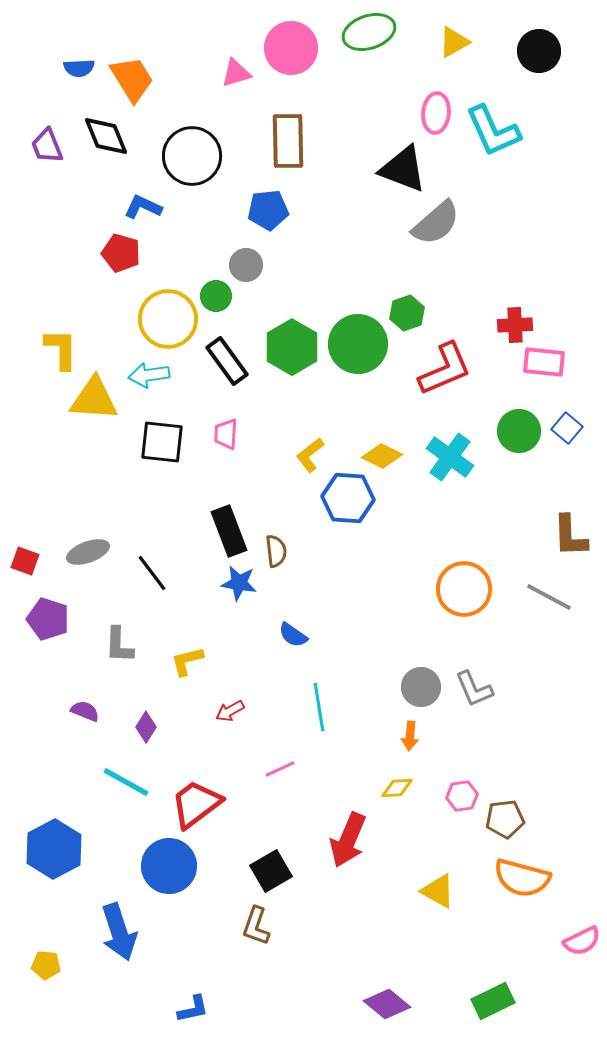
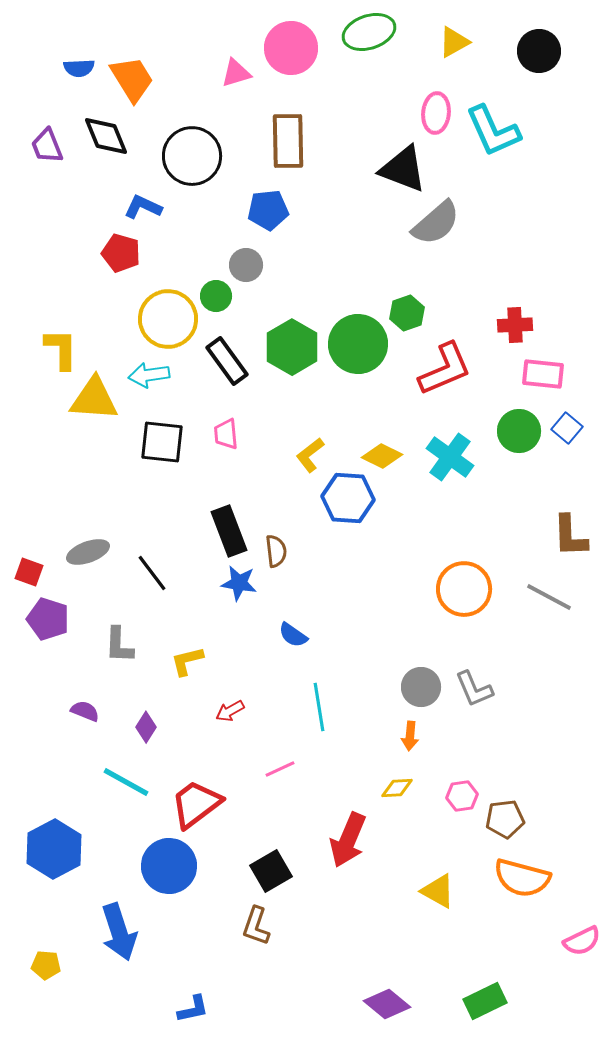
pink rectangle at (544, 362): moved 1 px left, 12 px down
pink trapezoid at (226, 434): rotated 8 degrees counterclockwise
red square at (25, 561): moved 4 px right, 11 px down
green rectangle at (493, 1001): moved 8 px left
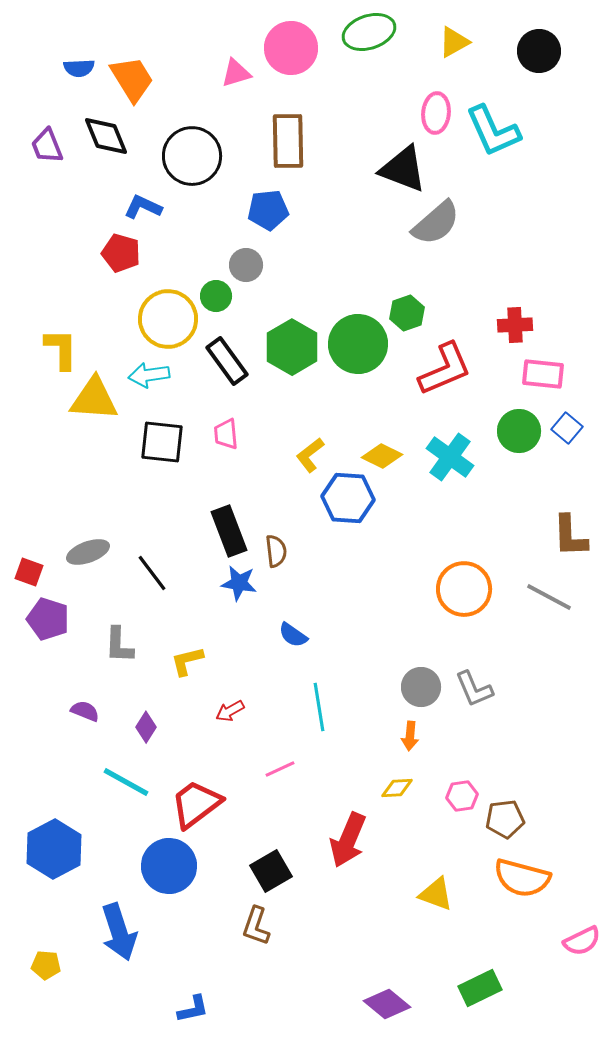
yellow triangle at (438, 891): moved 2 px left, 3 px down; rotated 9 degrees counterclockwise
green rectangle at (485, 1001): moved 5 px left, 13 px up
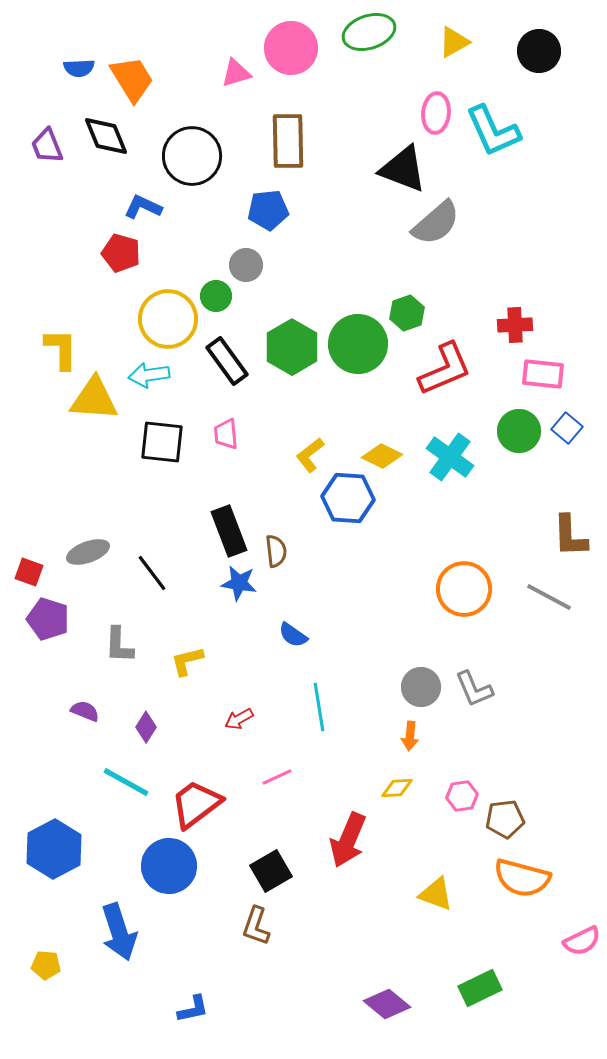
red arrow at (230, 711): moved 9 px right, 8 px down
pink line at (280, 769): moved 3 px left, 8 px down
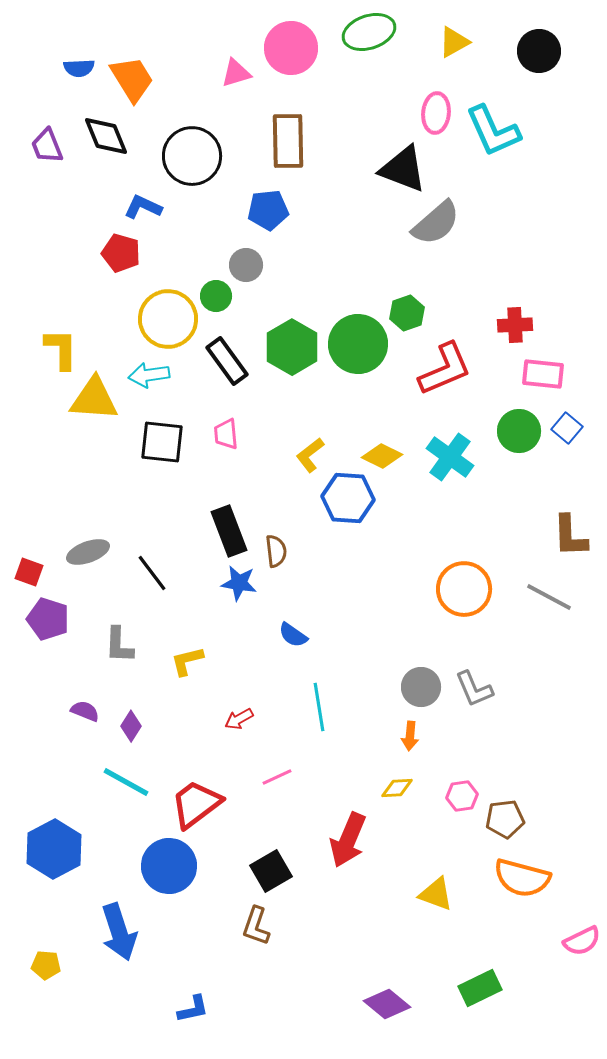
purple diamond at (146, 727): moved 15 px left, 1 px up
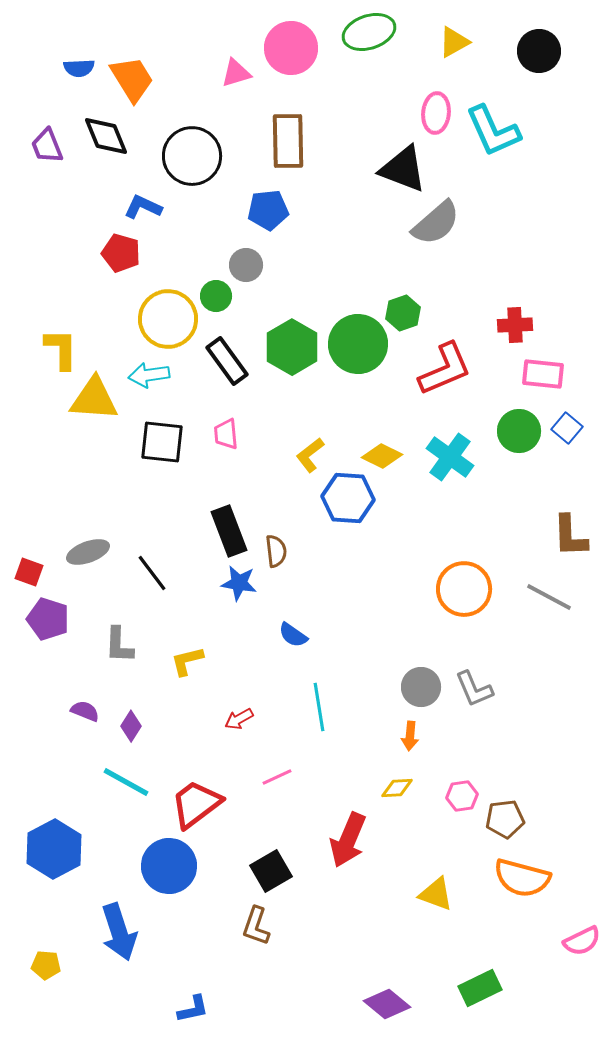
green hexagon at (407, 313): moved 4 px left
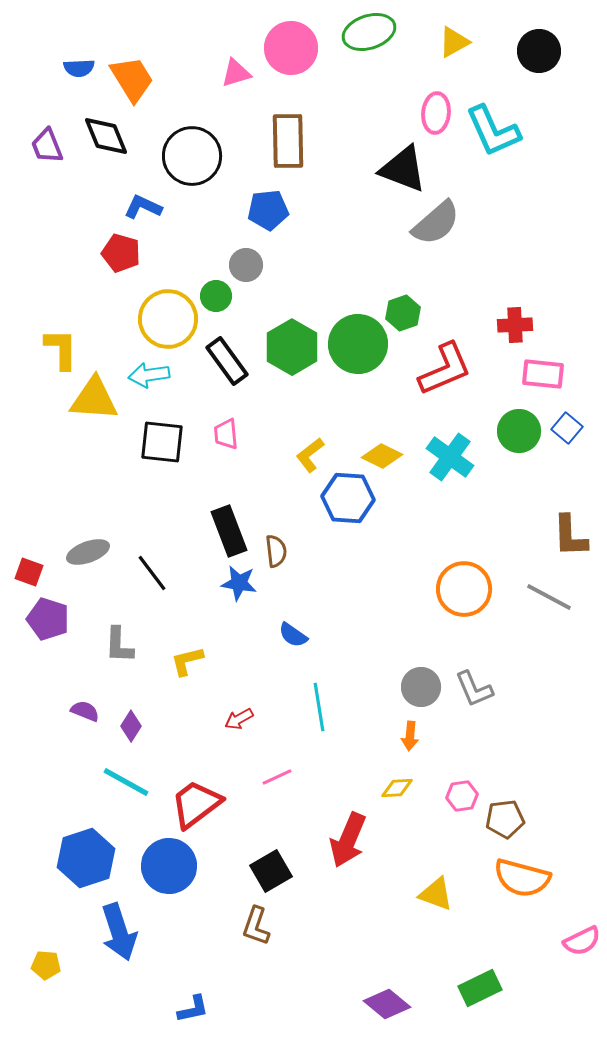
blue hexagon at (54, 849): moved 32 px right, 9 px down; rotated 10 degrees clockwise
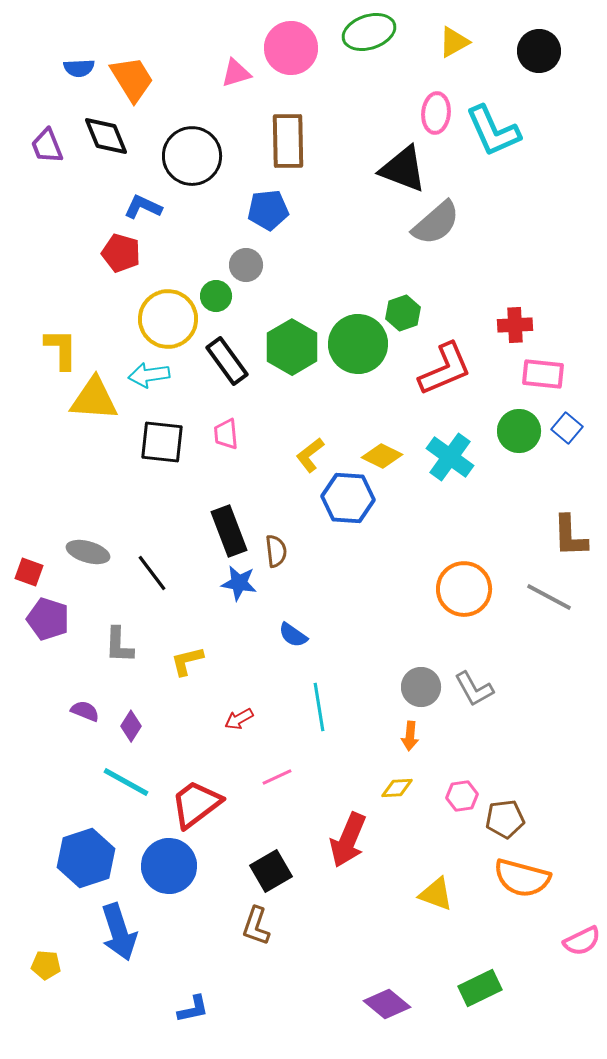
gray ellipse at (88, 552): rotated 36 degrees clockwise
gray L-shape at (474, 689): rotated 6 degrees counterclockwise
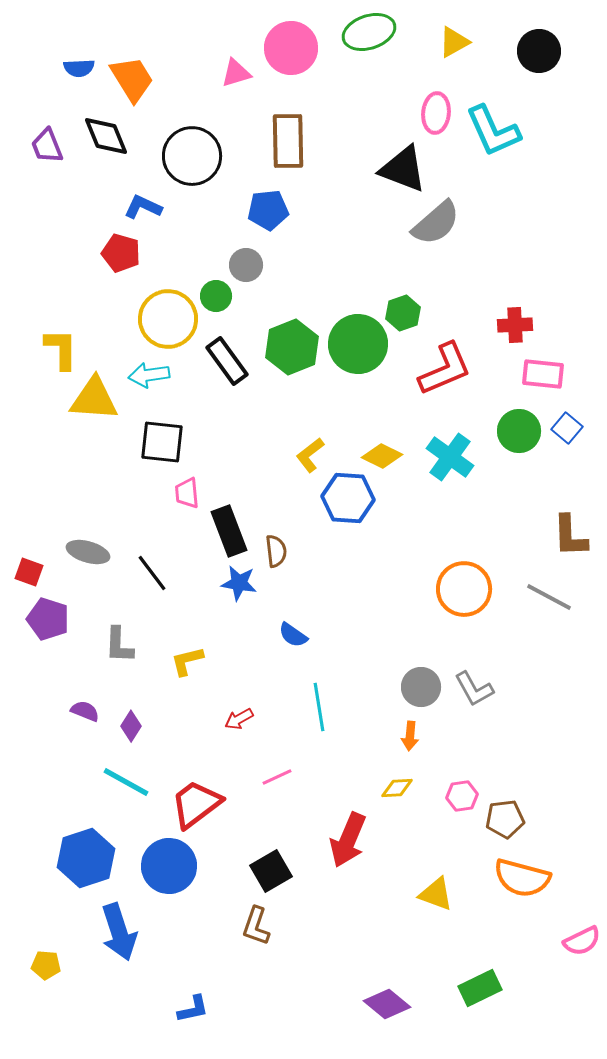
green hexagon at (292, 347): rotated 8 degrees clockwise
pink trapezoid at (226, 434): moved 39 px left, 59 px down
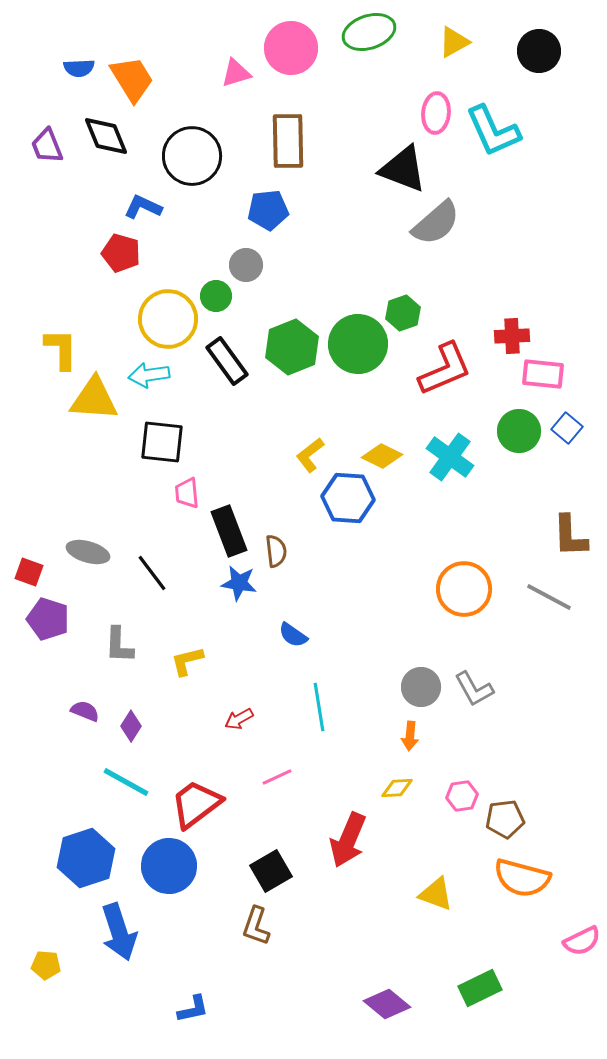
red cross at (515, 325): moved 3 px left, 11 px down
